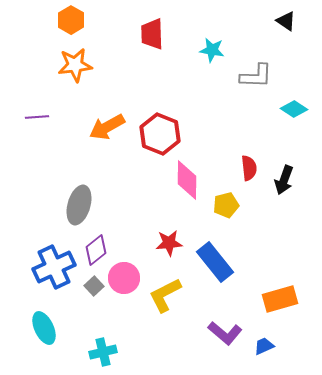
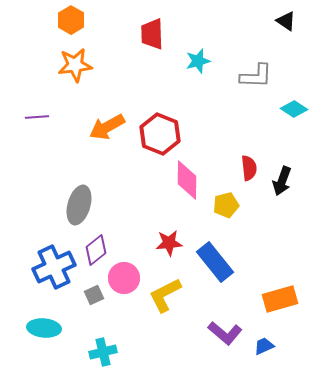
cyan star: moved 14 px left, 11 px down; rotated 25 degrees counterclockwise
black arrow: moved 2 px left, 1 px down
gray square: moved 9 px down; rotated 18 degrees clockwise
cyan ellipse: rotated 60 degrees counterclockwise
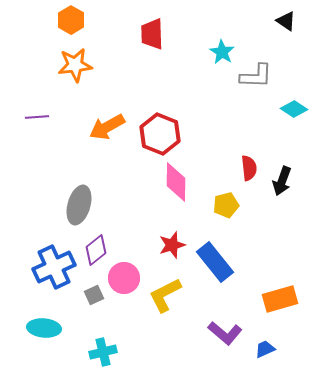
cyan star: moved 24 px right, 9 px up; rotated 25 degrees counterclockwise
pink diamond: moved 11 px left, 2 px down
red star: moved 3 px right, 2 px down; rotated 12 degrees counterclockwise
blue trapezoid: moved 1 px right, 3 px down
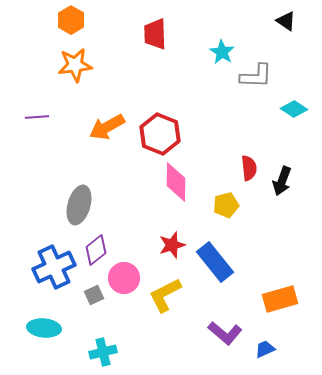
red trapezoid: moved 3 px right
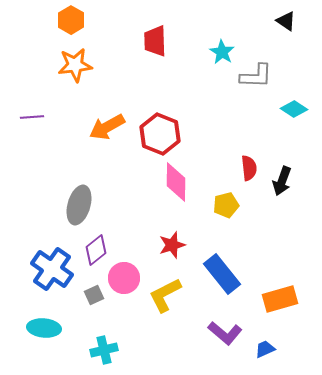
red trapezoid: moved 7 px down
purple line: moved 5 px left
blue rectangle: moved 7 px right, 12 px down
blue cross: moved 2 px left, 2 px down; rotated 30 degrees counterclockwise
cyan cross: moved 1 px right, 2 px up
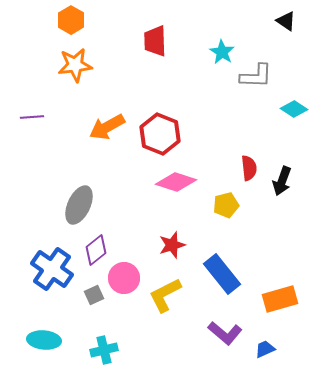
pink diamond: rotated 72 degrees counterclockwise
gray ellipse: rotated 9 degrees clockwise
cyan ellipse: moved 12 px down
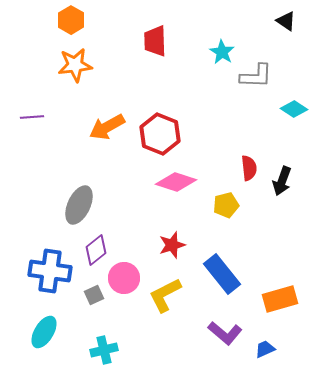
blue cross: moved 2 px left, 2 px down; rotated 27 degrees counterclockwise
cyan ellipse: moved 8 px up; rotated 64 degrees counterclockwise
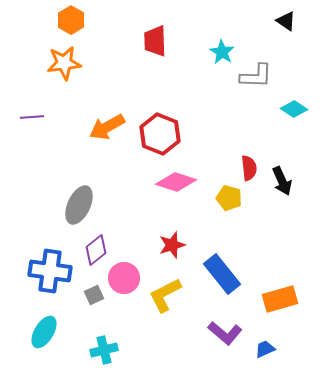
orange star: moved 11 px left, 2 px up
black arrow: rotated 44 degrees counterclockwise
yellow pentagon: moved 3 px right, 7 px up; rotated 30 degrees clockwise
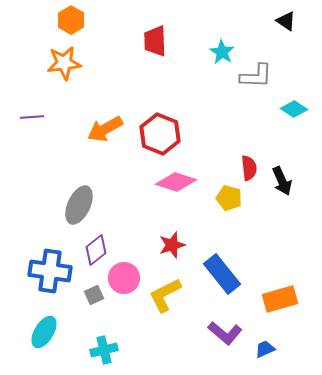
orange arrow: moved 2 px left, 2 px down
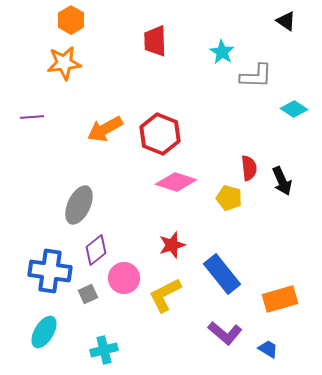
gray square: moved 6 px left, 1 px up
blue trapezoid: moved 3 px right; rotated 55 degrees clockwise
